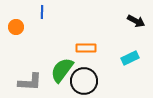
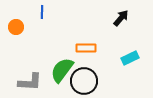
black arrow: moved 15 px left, 3 px up; rotated 78 degrees counterclockwise
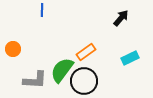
blue line: moved 2 px up
orange circle: moved 3 px left, 22 px down
orange rectangle: moved 4 px down; rotated 36 degrees counterclockwise
gray L-shape: moved 5 px right, 2 px up
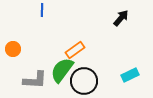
orange rectangle: moved 11 px left, 2 px up
cyan rectangle: moved 17 px down
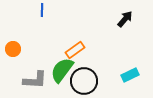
black arrow: moved 4 px right, 1 px down
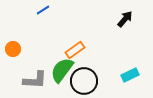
blue line: moved 1 px right; rotated 56 degrees clockwise
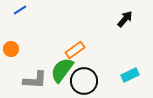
blue line: moved 23 px left
orange circle: moved 2 px left
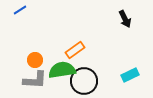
black arrow: rotated 114 degrees clockwise
orange circle: moved 24 px right, 11 px down
green semicircle: rotated 44 degrees clockwise
